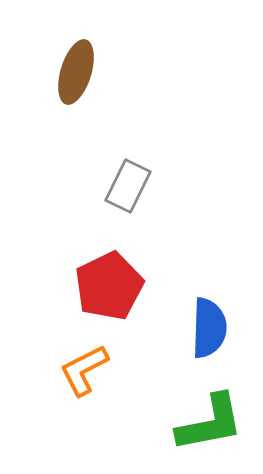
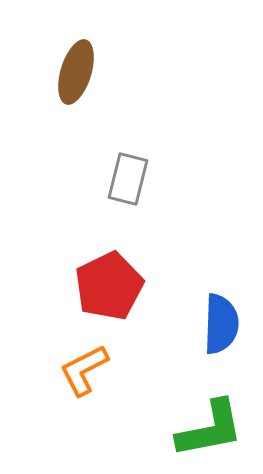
gray rectangle: moved 7 px up; rotated 12 degrees counterclockwise
blue semicircle: moved 12 px right, 4 px up
green L-shape: moved 6 px down
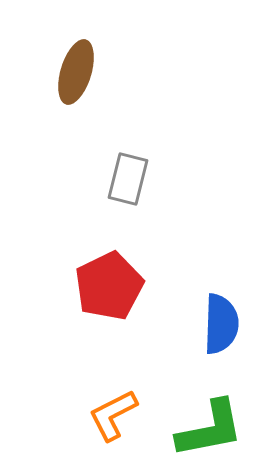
orange L-shape: moved 29 px right, 45 px down
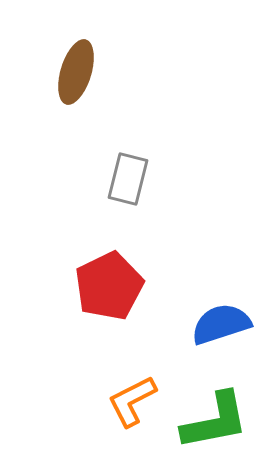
blue semicircle: rotated 110 degrees counterclockwise
orange L-shape: moved 19 px right, 14 px up
green L-shape: moved 5 px right, 8 px up
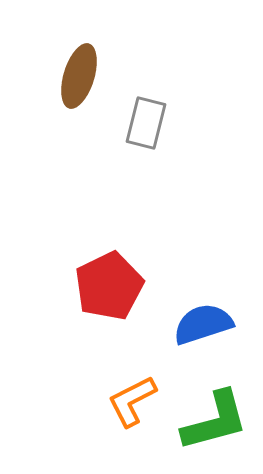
brown ellipse: moved 3 px right, 4 px down
gray rectangle: moved 18 px right, 56 px up
blue semicircle: moved 18 px left
green L-shape: rotated 4 degrees counterclockwise
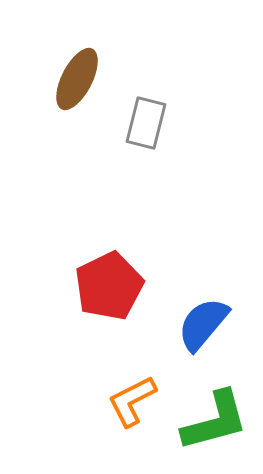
brown ellipse: moved 2 px left, 3 px down; rotated 10 degrees clockwise
blue semicircle: rotated 32 degrees counterclockwise
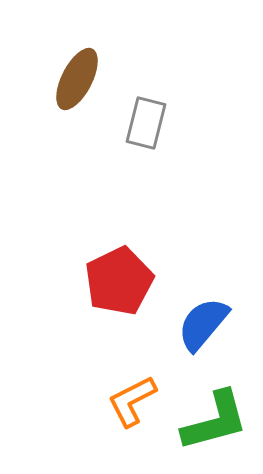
red pentagon: moved 10 px right, 5 px up
